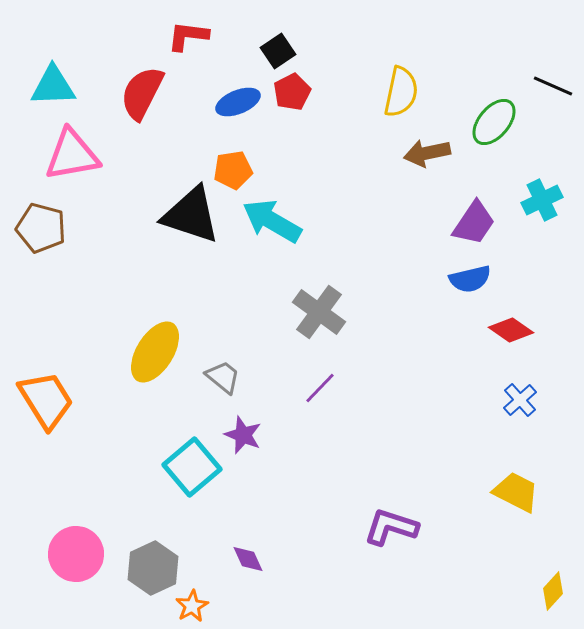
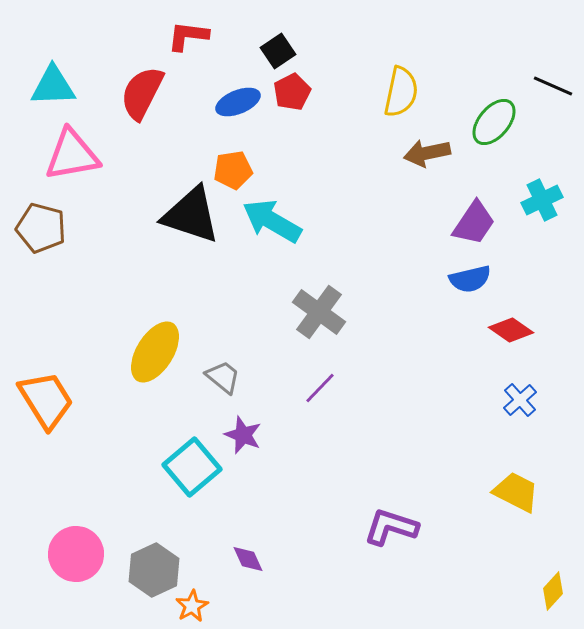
gray hexagon: moved 1 px right, 2 px down
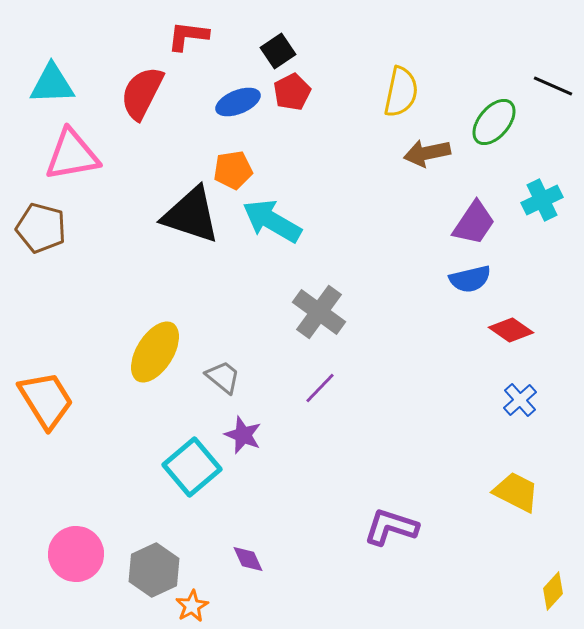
cyan triangle: moved 1 px left, 2 px up
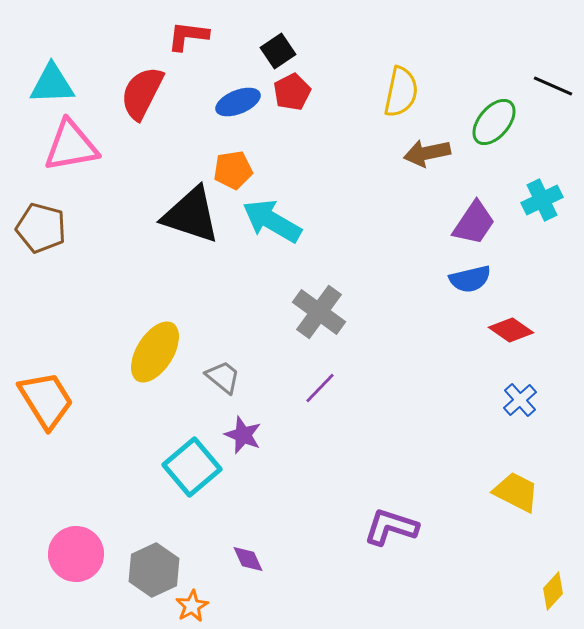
pink triangle: moved 1 px left, 9 px up
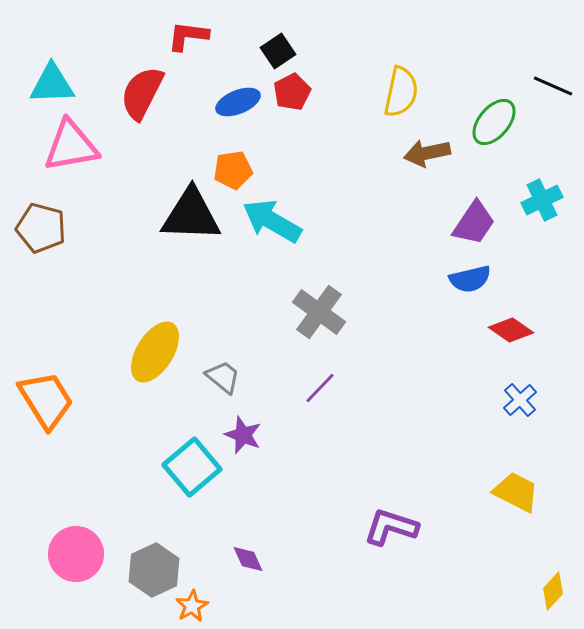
black triangle: rotated 16 degrees counterclockwise
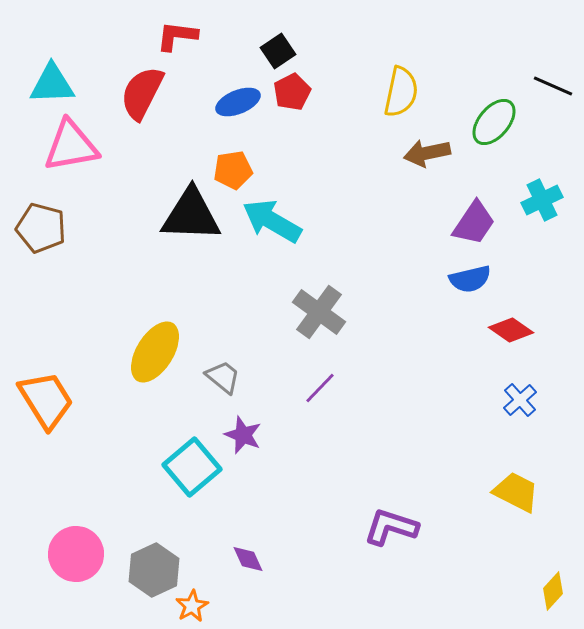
red L-shape: moved 11 px left
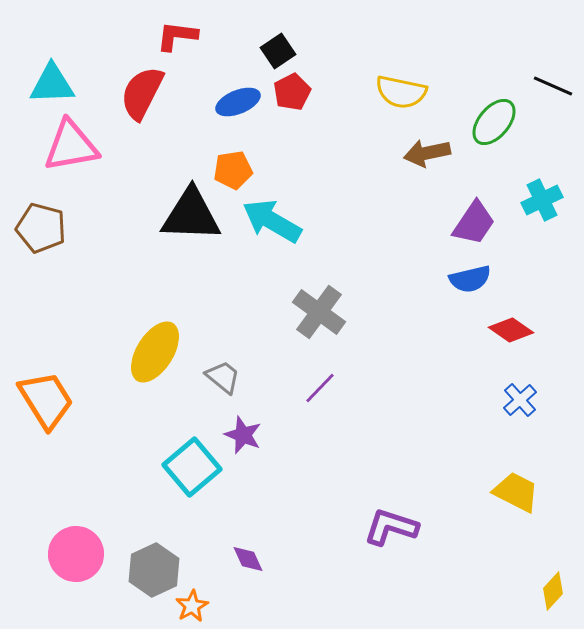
yellow semicircle: rotated 90 degrees clockwise
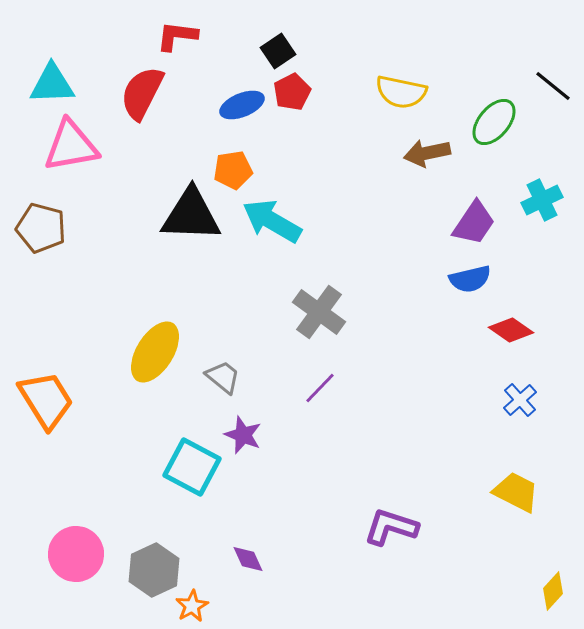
black line: rotated 15 degrees clockwise
blue ellipse: moved 4 px right, 3 px down
cyan square: rotated 22 degrees counterclockwise
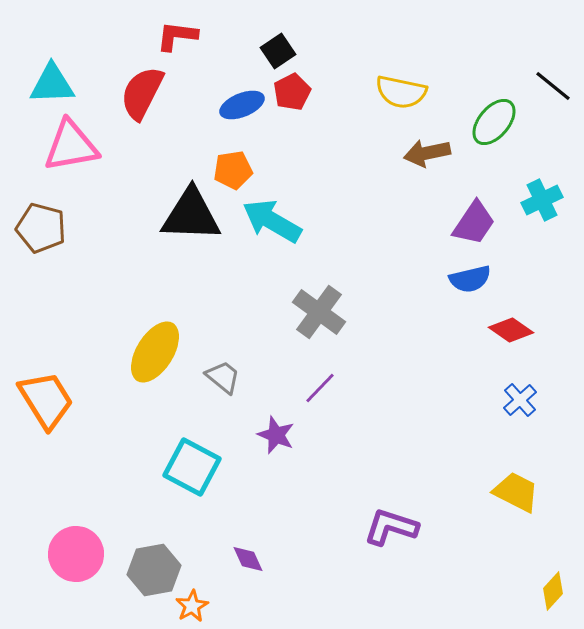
purple star: moved 33 px right
gray hexagon: rotated 15 degrees clockwise
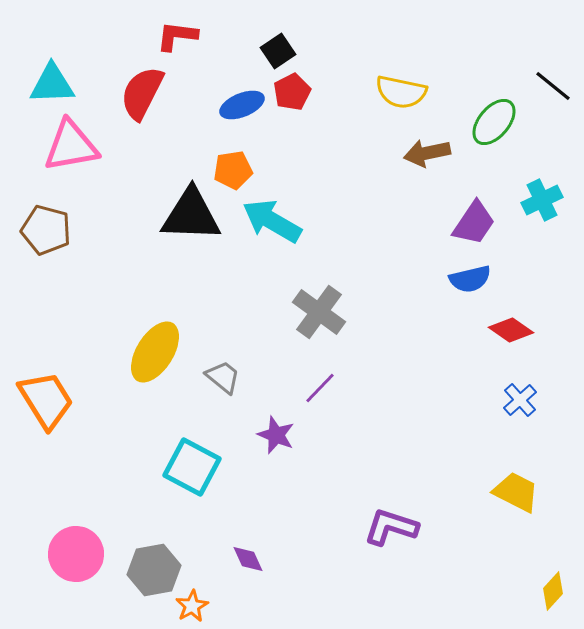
brown pentagon: moved 5 px right, 2 px down
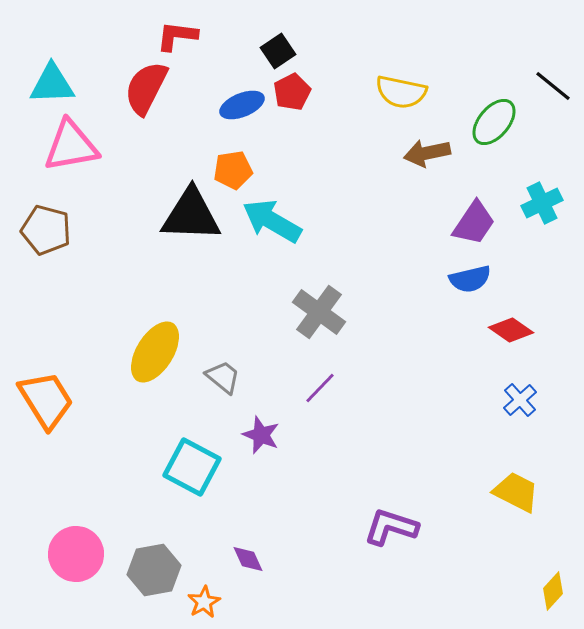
red semicircle: moved 4 px right, 5 px up
cyan cross: moved 3 px down
purple star: moved 15 px left
orange star: moved 12 px right, 4 px up
